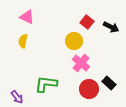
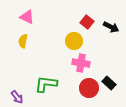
pink cross: rotated 30 degrees counterclockwise
red circle: moved 1 px up
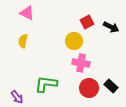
pink triangle: moved 4 px up
red square: rotated 24 degrees clockwise
black rectangle: moved 2 px right, 3 px down
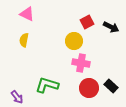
pink triangle: moved 1 px down
yellow semicircle: moved 1 px right, 1 px up
green L-shape: moved 1 px right, 1 px down; rotated 10 degrees clockwise
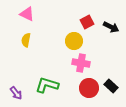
yellow semicircle: moved 2 px right
purple arrow: moved 1 px left, 4 px up
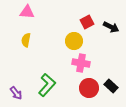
pink triangle: moved 2 px up; rotated 21 degrees counterclockwise
green L-shape: rotated 115 degrees clockwise
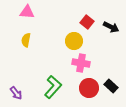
red square: rotated 24 degrees counterclockwise
green L-shape: moved 6 px right, 2 px down
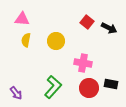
pink triangle: moved 5 px left, 7 px down
black arrow: moved 2 px left, 1 px down
yellow circle: moved 18 px left
pink cross: moved 2 px right
black rectangle: moved 2 px up; rotated 32 degrees counterclockwise
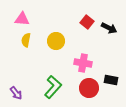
black rectangle: moved 4 px up
